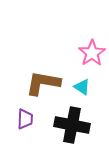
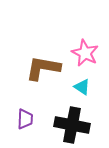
pink star: moved 7 px left; rotated 12 degrees counterclockwise
brown L-shape: moved 15 px up
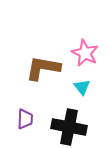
cyan triangle: rotated 18 degrees clockwise
black cross: moved 3 px left, 2 px down
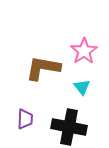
pink star: moved 1 px left, 2 px up; rotated 12 degrees clockwise
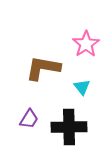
pink star: moved 2 px right, 7 px up
purple trapezoid: moved 4 px right; rotated 30 degrees clockwise
black cross: rotated 12 degrees counterclockwise
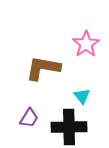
cyan triangle: moved 9 px down
purple trapezoid: moved 1 px up
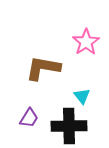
pink star: moved 2 px up
black cross: moved 1 px up
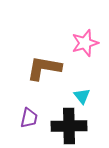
pink star: moved 1 px left, 1 px down; rotated 16 degrees clockwise
brown L-shape: moved 1 px right
purple trapezoid: rotated 20 degrees counterclockwise
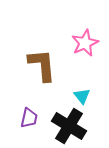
pink star: rotated 8 degrees counterclockwise
brown L-shape: moved 2 px left, 3 px up; rotated 75 degrees clockwise
black cross: rotated 32 degrees clockwise
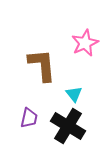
cyan triangle: moved 8 px left, 2 px up
black cross: moved 1 px left
